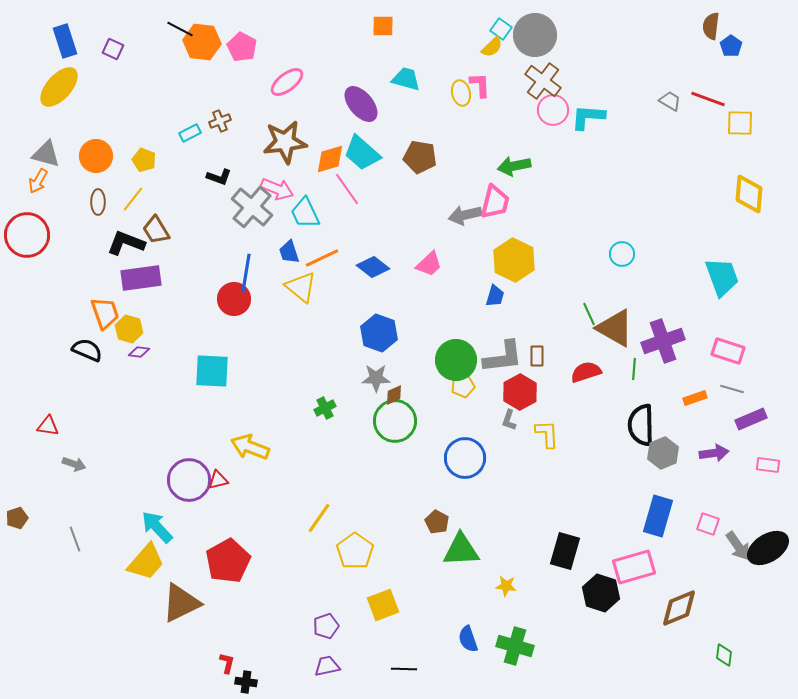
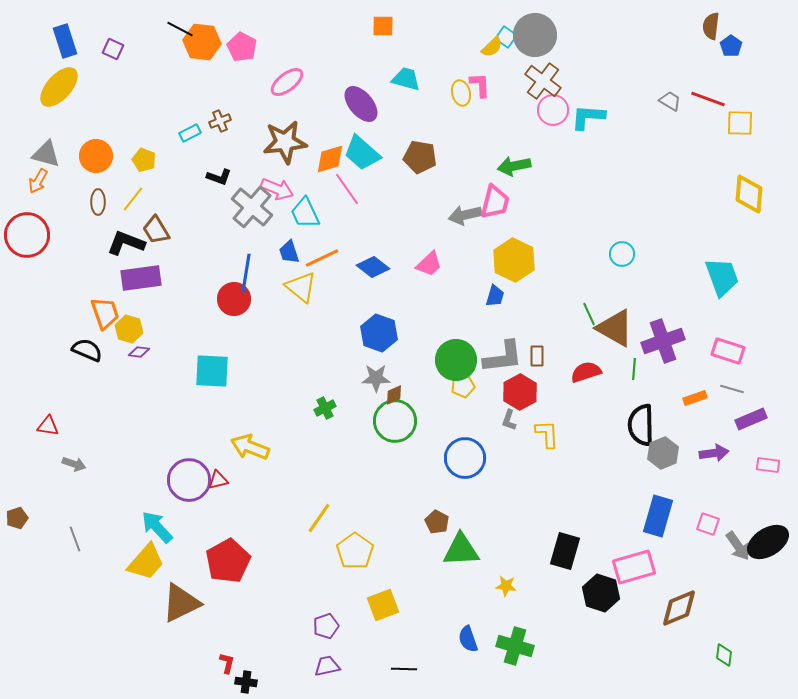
cyan square at (501, 29): moved 5 px right, 8 px down
black ellipse at (768, 548): moved 6 px up
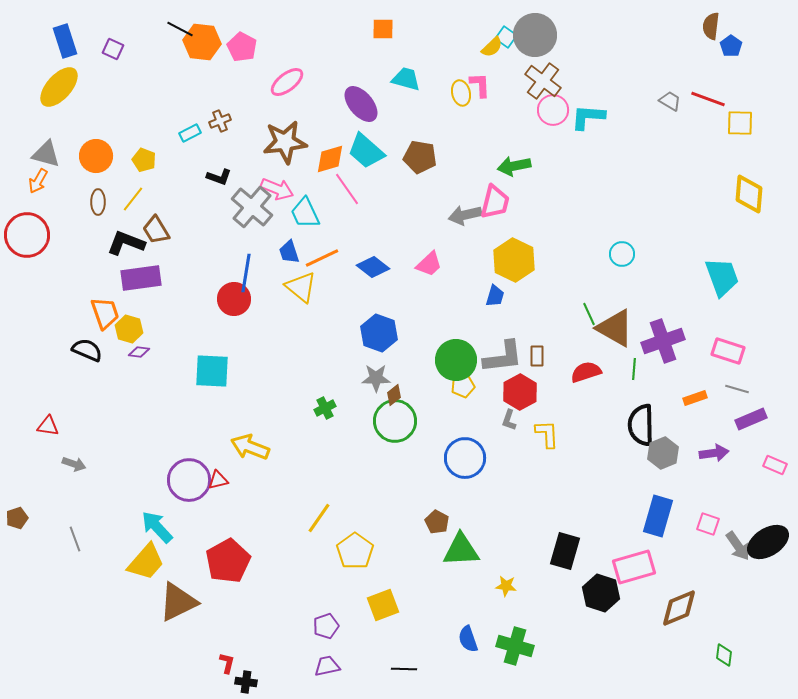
orange square at (383, 26): moved 3 px down
cyan trapezoid at (362, 153): moved 4 px right, 2 px up
gray line at (732, 389): moved 5 px right
brown diamond at (394, 395): rotated 15 degrees counterclockwise
pink rectangle at (768, 465): moved 7 px right; rotated 15 degrees clockwise
brown triangle at (181, 603): moved 3 px left, 1 px up
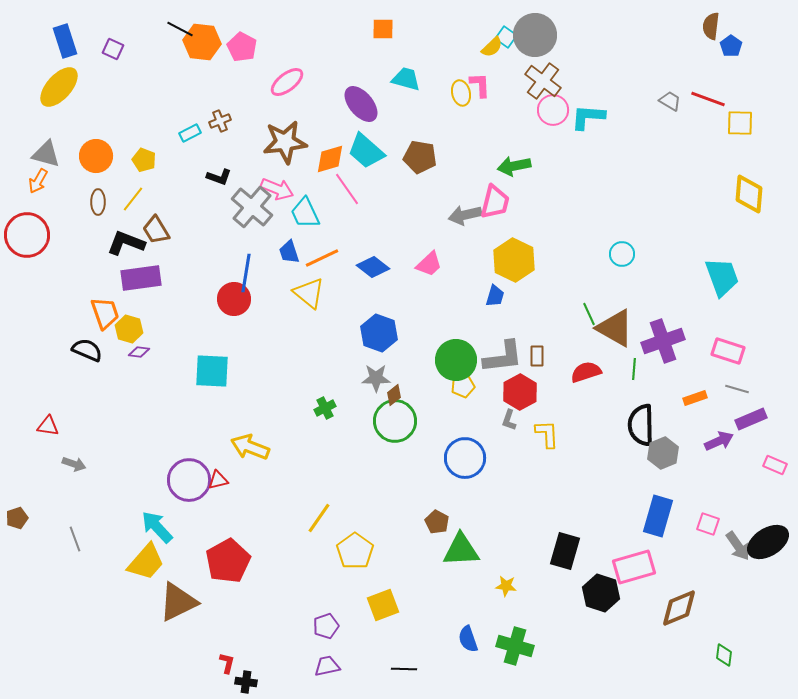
yellow triangle at (301, 287): moved 8 px right, 6 px down
purple arrow at (714, 453): moved 5 px right, 12 px up; rotated 16 degrees counterclockwise
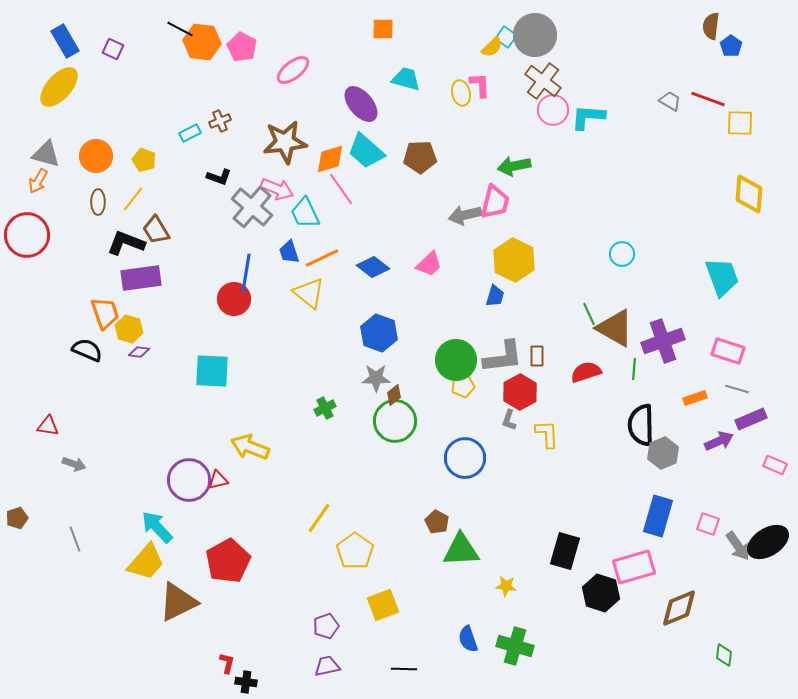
blue rectangle at (65, 41): rotated 12 degrees counterclockwise
pink ellipse at (287, 82): moved 6 px right, 12 px up
brown pentagon at (420, 157): rotated 12 degrees counterclockwise
pink line at (347, 189): moved 6 px left
